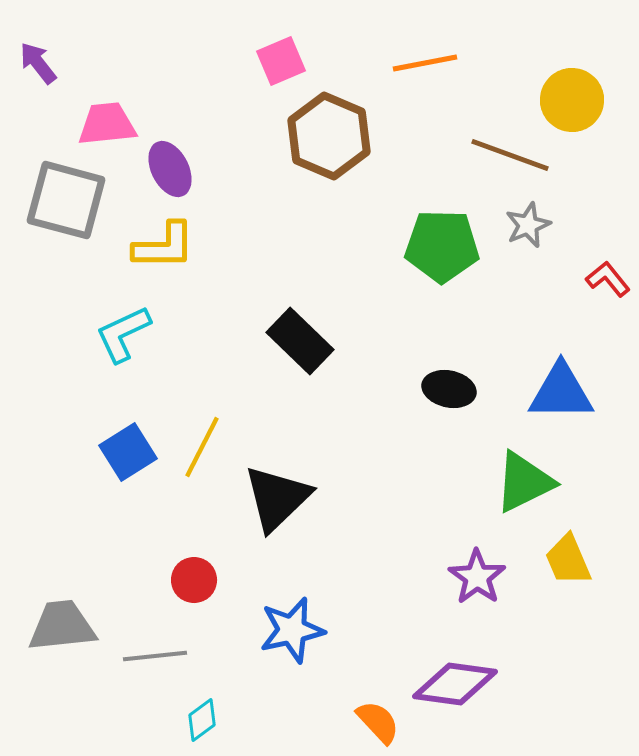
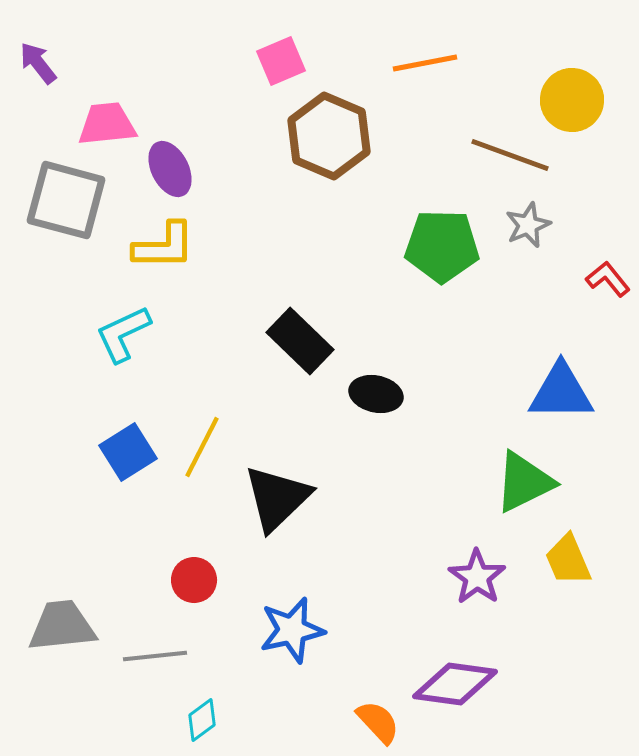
black ellipse: moved 73 px left, 5 px down
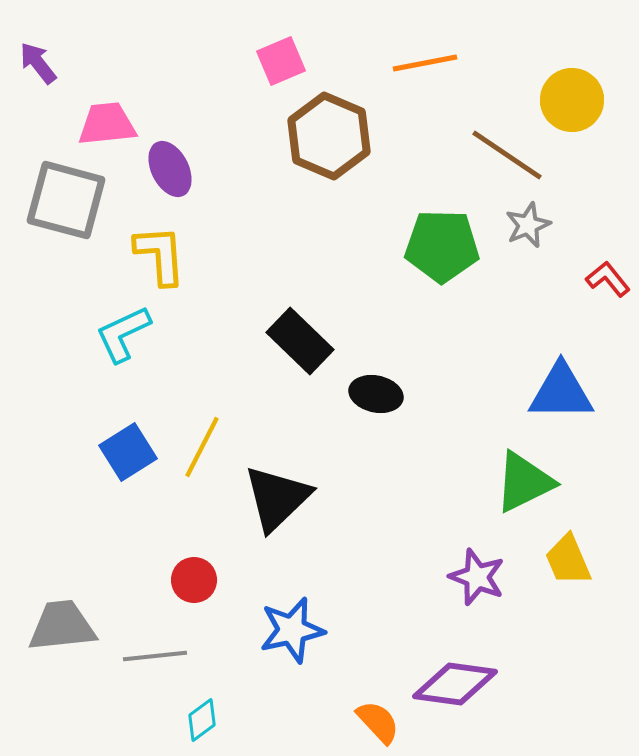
brown line: moved 3 px left; rotated 14 degrees clockwise
yellow L-shape: moved 4 px left, 9 px down; rotated 94 degrees counterclockwise
purple star: rotated 14 degrees counterclockwise
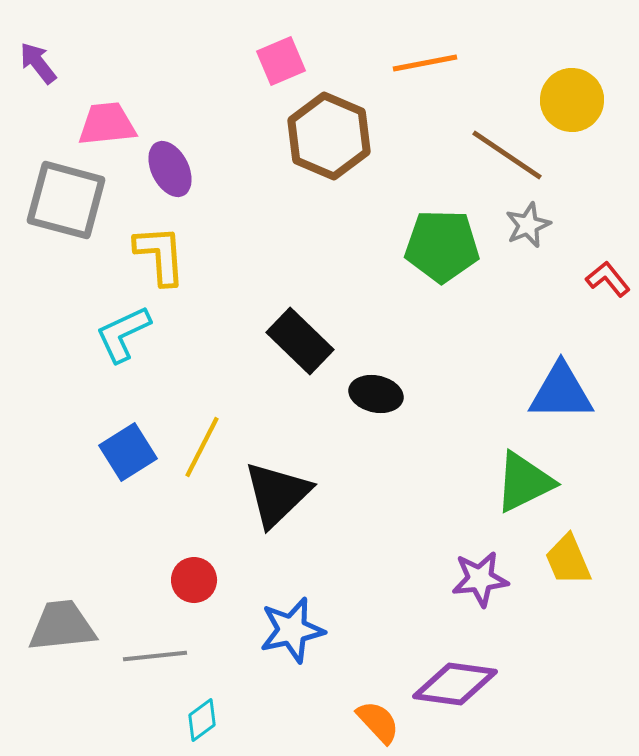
black triangle: moved 4 px up
purple star: moved 3 px right, 2 px down; rotated 28 degrees counterclockwise
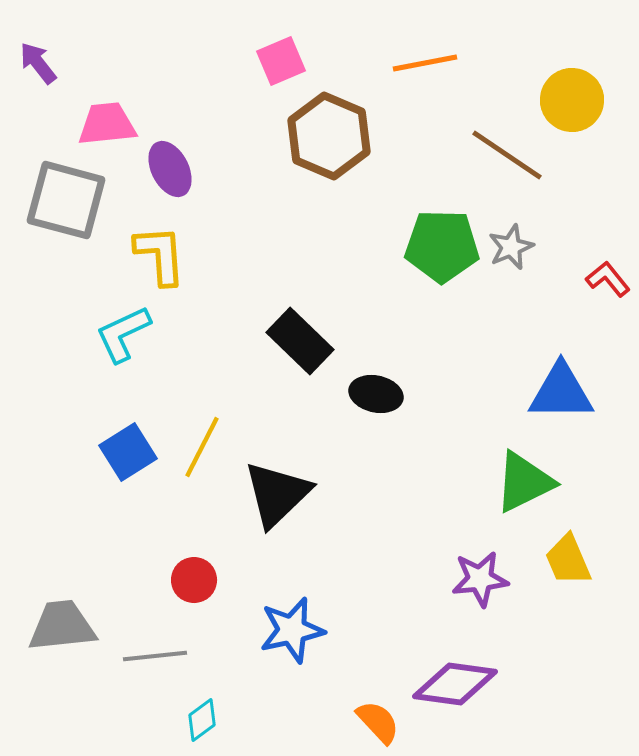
gray star: moved 17 px left, 22 px down
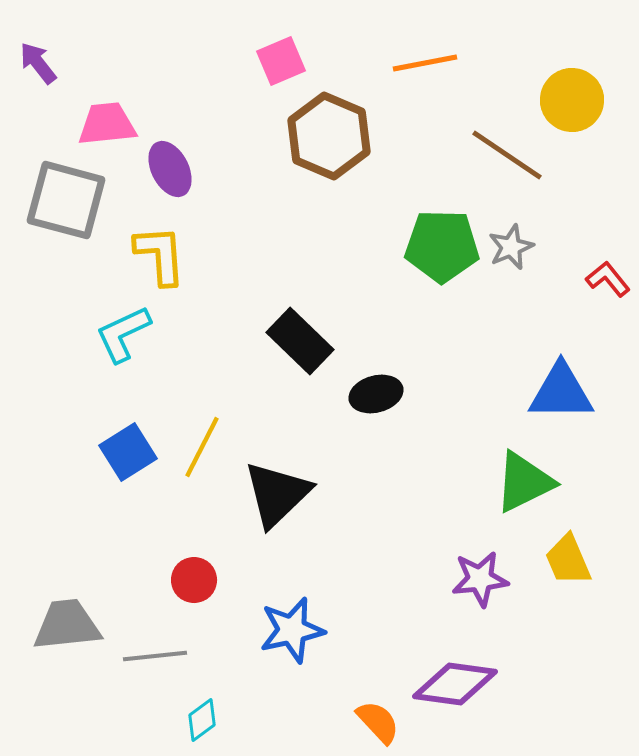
black ellipse: rotated 27 degrees counterclockwise
gray trapezoid: moved 5 px right, 1 px up
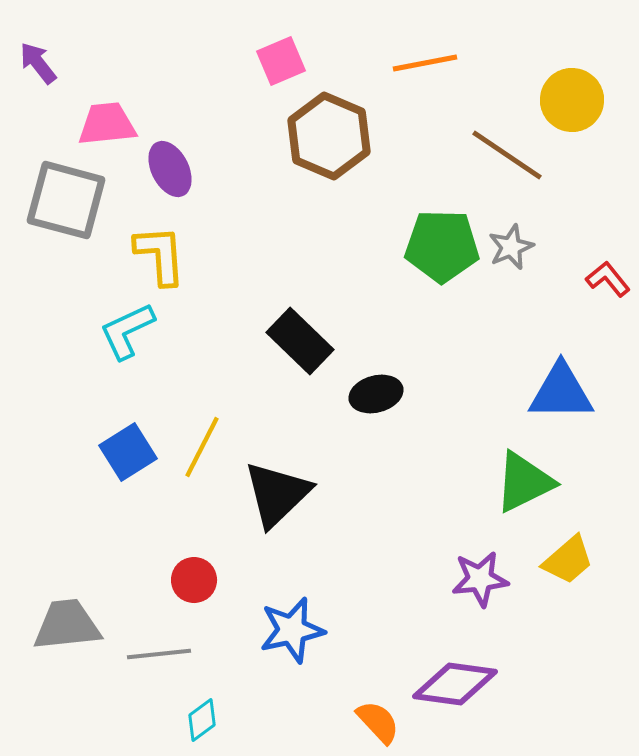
cyan L-shape: moved 4 px right, 3 px up
yellow trapezoid: rotated 108 degrees counterclockwise
gray line: moved 4 px right, 2 px up
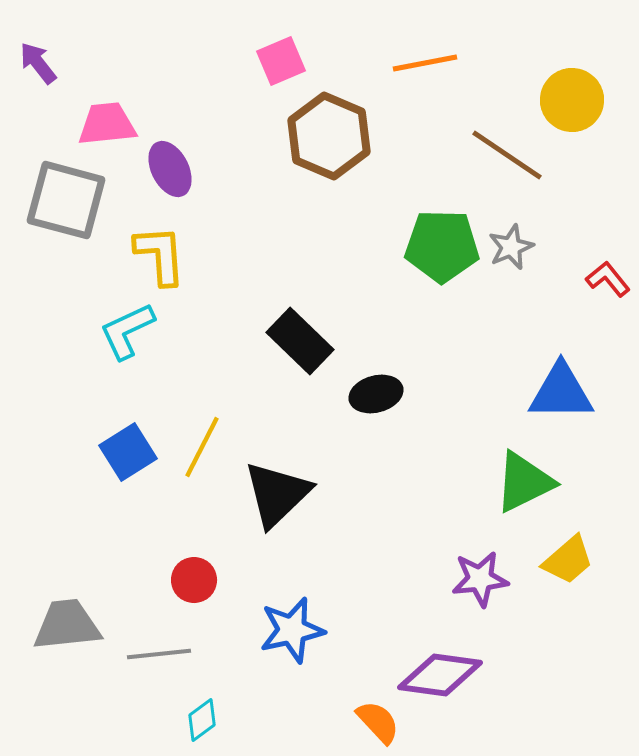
purple diamond: moved 15 px left, 9 px up
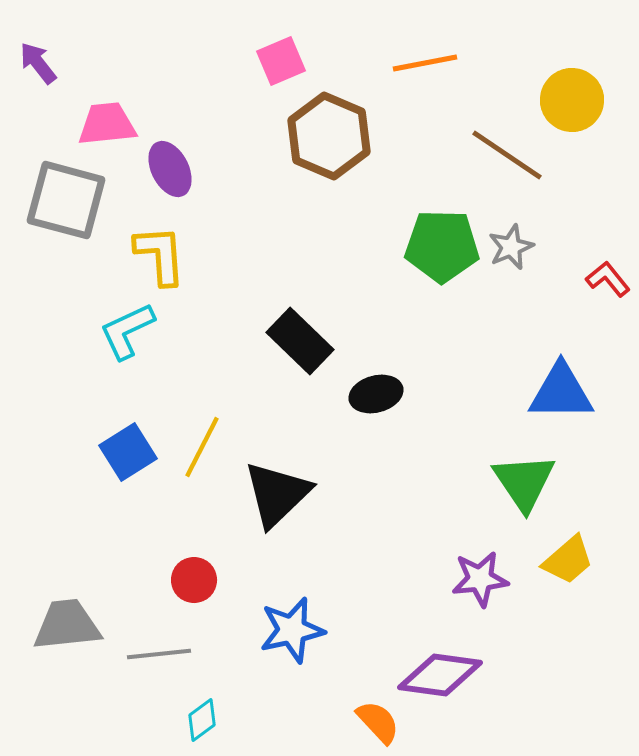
green triangle: rotated 38 degrees counterclockwise
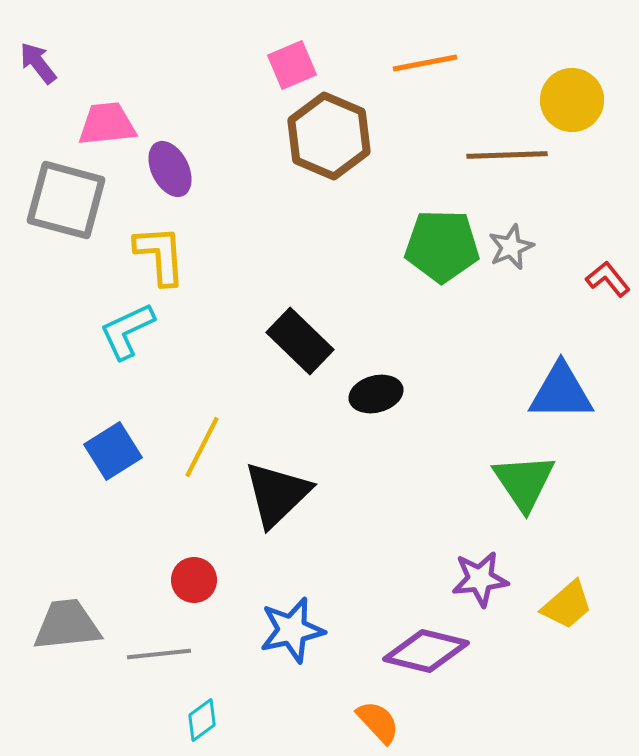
pink square: moved 11 px right, 4 px down
brown line: rotated 36 degrees counterclockwise
blue square: moved 15 px left, 1 px up
yellow trapezoid: moved 1 px left, 45 px down
purple diamond: moved 14 px left, 24 px up; rotated 6 degrees clockwise
